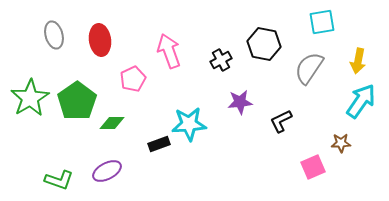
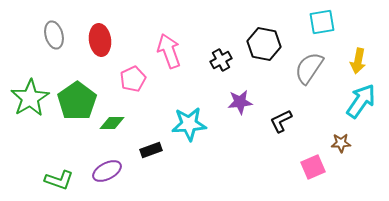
black rectangle: moved 8 px left, 6 px down
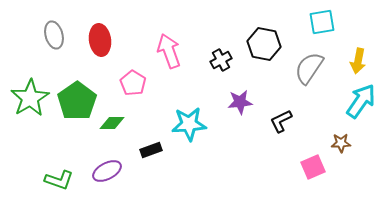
pink pentagon: moved 4 px down; rotated 15 degrees counterclockwise
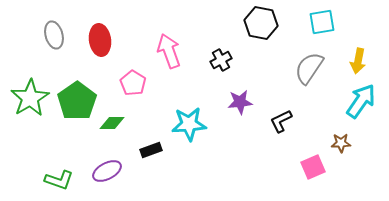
black hexagon: moved 3 px left, 21 px up
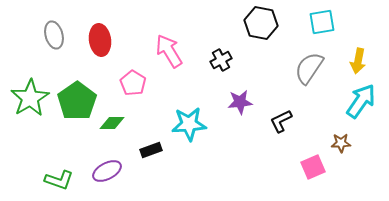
pink arrow: rotated 12 degrees counterclockwise
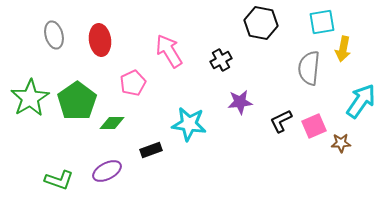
yellow arrow: moved 15 px left, 12 px up
gray semicircle: rotated 28 degrees counterclockwise
pink pentagon: rotated 15 degrees clockwise
cyan star: rotated 12 degrees clockwise
pink square: moved 1 px right, 41 px up
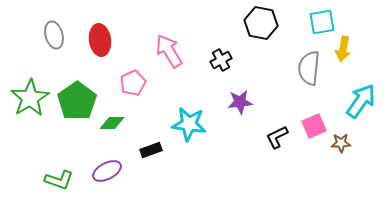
black L-shape: moved 4 px left, 16 px down
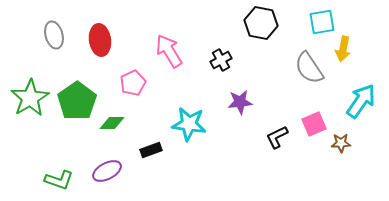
gray semicircle: rotated 40 degrees counterclockwise
pink square: moved 2 px up
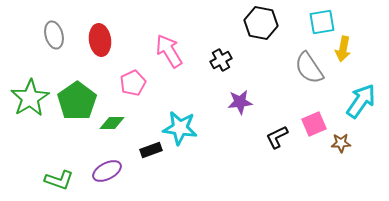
cyan star: moved 9 px left, 4 px down
